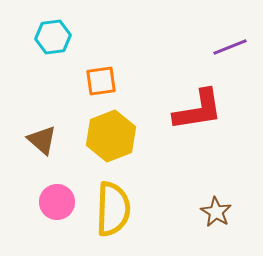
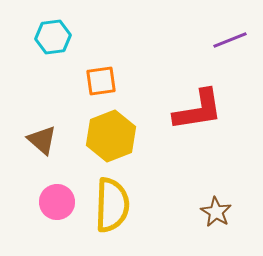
purple line: moved 7 px up
yellow semicircle: moved 1 px left, 4 px up
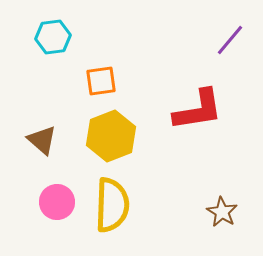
purple line: rotated 28 degrees counterclockwise
brown star: moved 6 px right
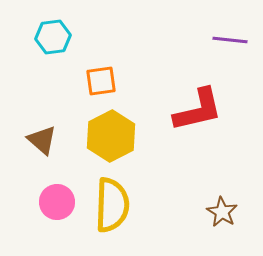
purple line: rotated 56 degrees clockwise
red L-shape: rotated 4 degrees counterclockwise
yellow hexagon: rotated 6 degrees counterclockwise
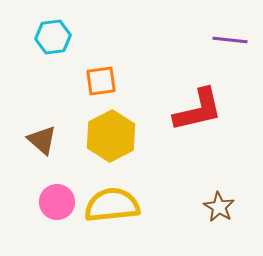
yellow semicircle: rotated 98 degrees counterclockwise
brown star: moved 3 px left, 5 px up
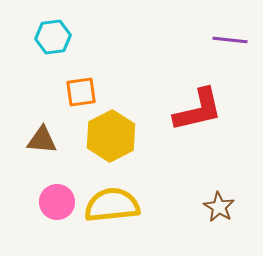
orange square: moved 20 px left, 11 px down
brown triangle: rotated 36 degrees counterclockwise
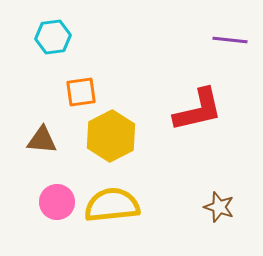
brown star: rotated 12 degrees counterclockwise
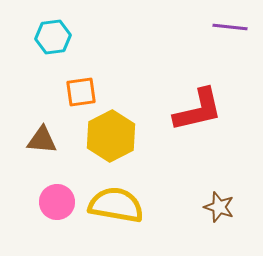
purple line: moved 13 px up
yellow semicircle: moved 4 px right; rotated 16 degrees clockwise
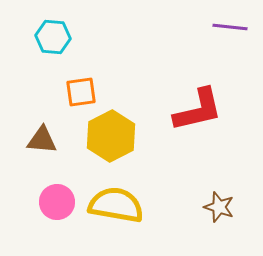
cyan hexagon: rotated 12 degrees clockwise
